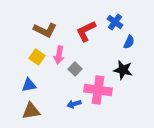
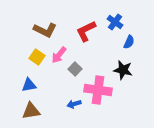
pink arrow: rotated 30 degrees clockwise
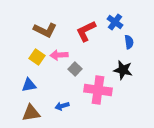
blue semicircle: rotated 32 degrees counterclockwise
pink arrow: rotated 48 degrees clockwise
blue arrow: moved 12 px left, 2 px down
brown triangle: moved 2 px down
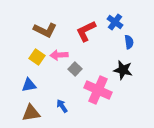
pink cross: rotated 16 degrees clockwise
blue arrow: rotated 72 degrees clockwise
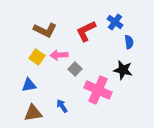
brown triangle: moved 2 px right
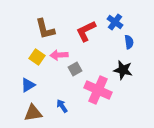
brown L-shape: moved 1 px up; rotated 50 degrees clockwise
gray square: rotated 16 degrees clockwise
blue triangle: moved 1 px left; rotated 21 degrees counterclockwise
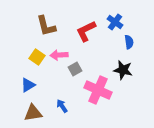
brown L-shape: moved 1 px right, 3 px up
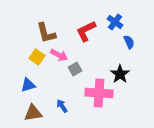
brown L-shape: moved 7 px down
blue semicircle: rotated 16 degrees counterclockwise
pink arrow: rotated 150 degrees counterclockwise
black star: moved 3 px left, 4 px down; rotated 24 degrees clockwise
blue triangle: rotated 14 degrees clockwise
pink cross: moved 1 px right, 3 px down; rotated 20 degrees counterclockwise
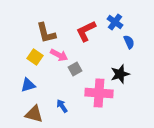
yellow square: moved 2 px left
black star: rotated 18 degrees clockwise
brown triangle: moved 1 px right, 1 px down; rotated 24 degrees clockwise
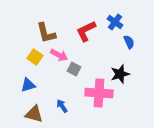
gray square: moved 1 px left; rotated 32 degrees counterclockwise
